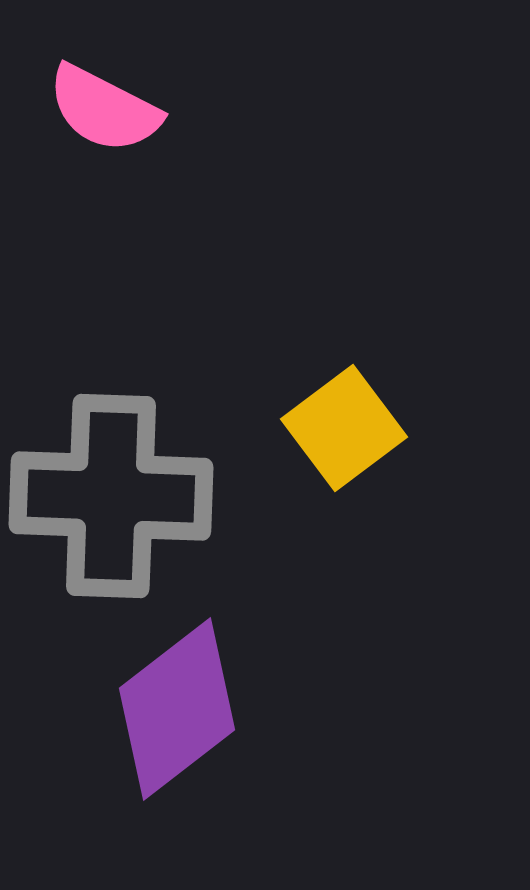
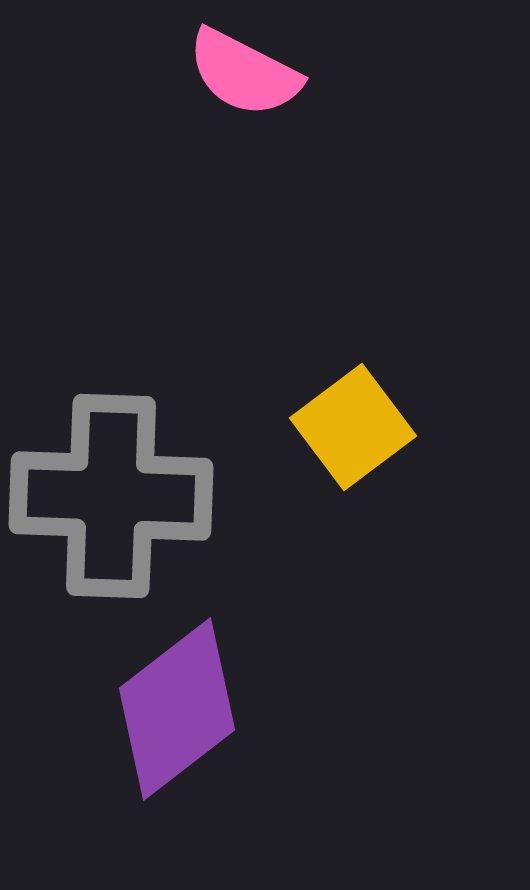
pink semicircle: moved 140 px right, 36 px up
yellow square: moved 9 px right, 1 px up
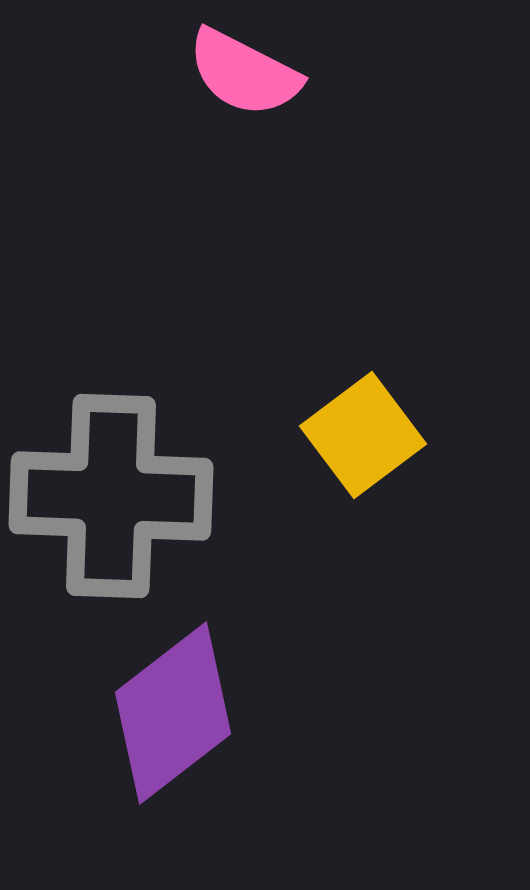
yellow square: moved 10 px right, 8 px down
purple diamond: moved 4 px left, 4 px down
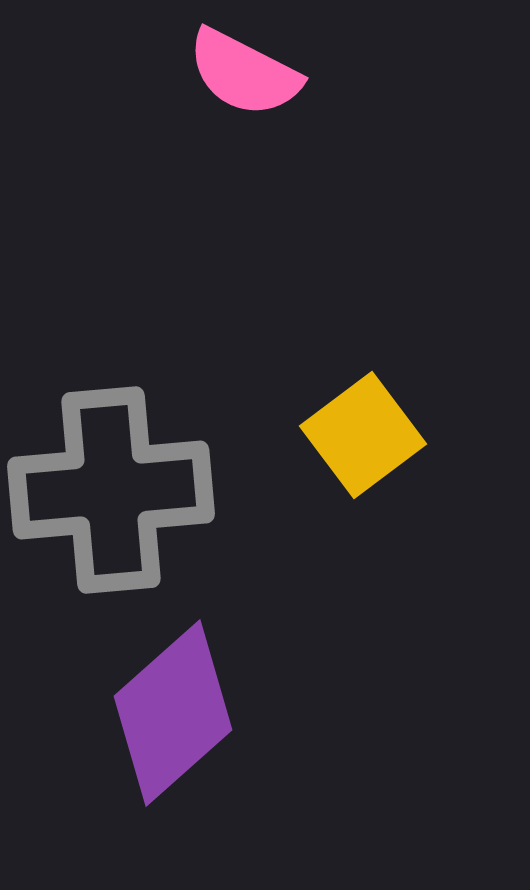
gray cross: moved 6 px up; rotated 7 degrees counterclockwise
purple diamond: rotated 4 degrees counterclockwise
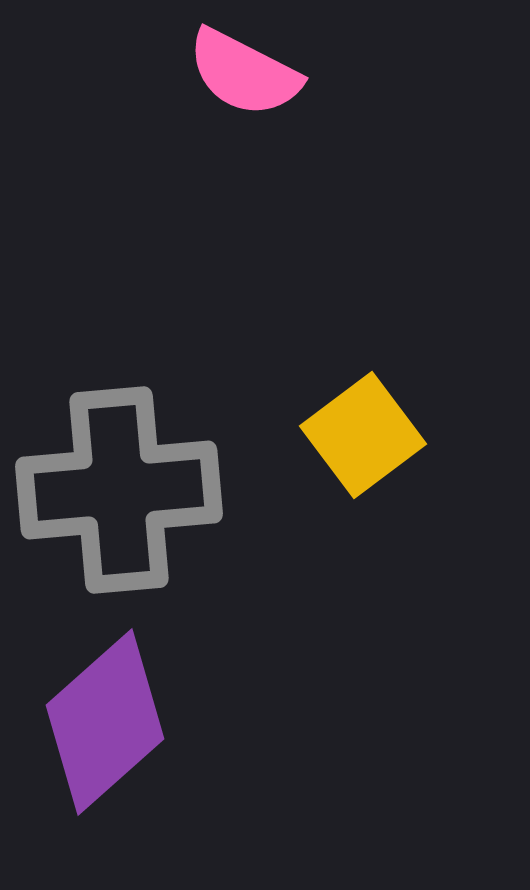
gray cross: moved 8 px right
purple diamond: moved 68 px left, 9 px down
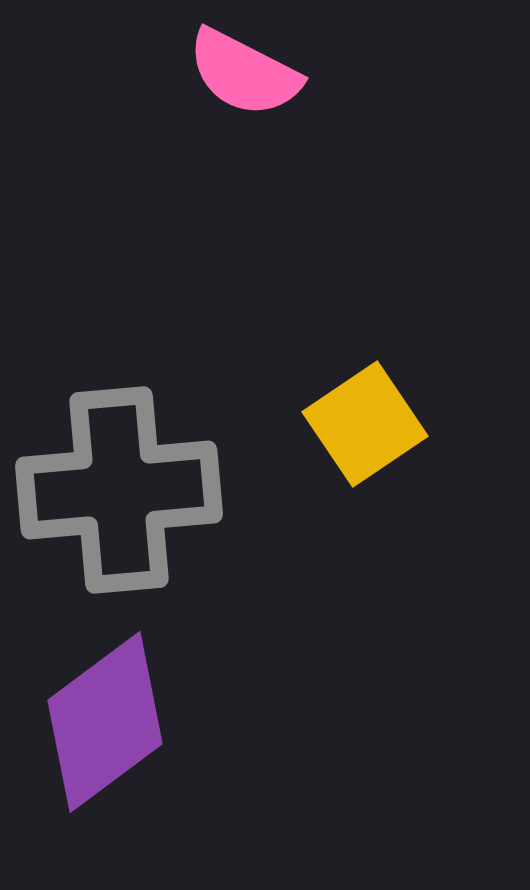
yellow square: moved 2 px right, 11 px up; rotated 3 degrees clockwise
purple diamond: rotated 5 degrees clockwise
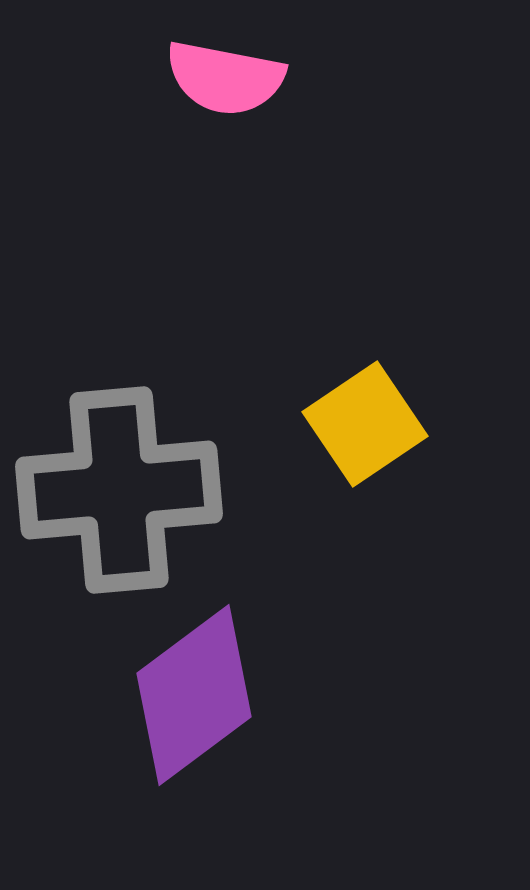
pink semicircle: moved 19 px left, 5 px down; rotated 16 degrees counterclockwise
purple diamond: moved 89 px right, 27 px up
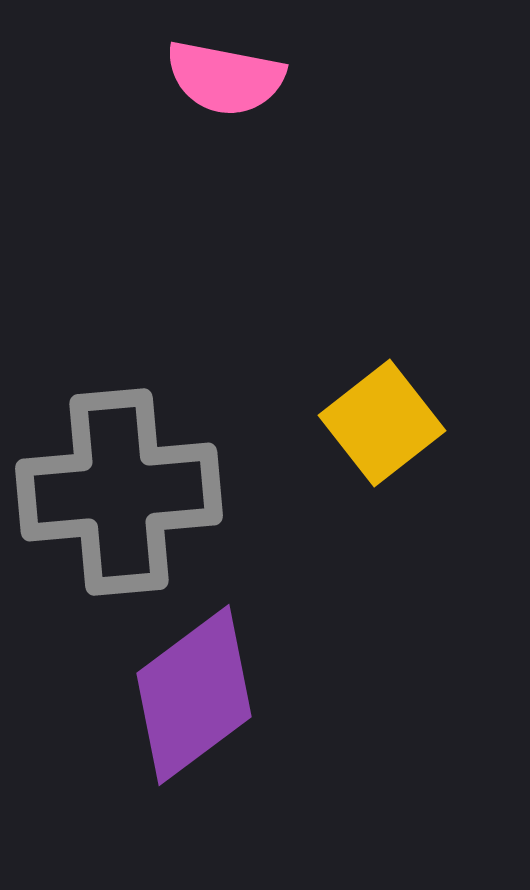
yellow square: moved 17 px right, 1 px up; rotated 4 degrees counterclockwise
gray cross: moved 2 px down
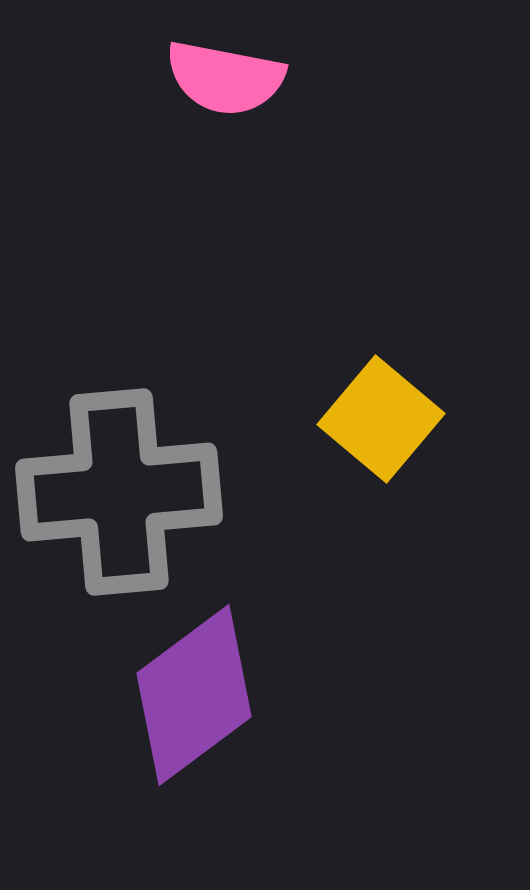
yellow square: moved 1 px left, 4 px up; rotated 12 degrees counterclockwise
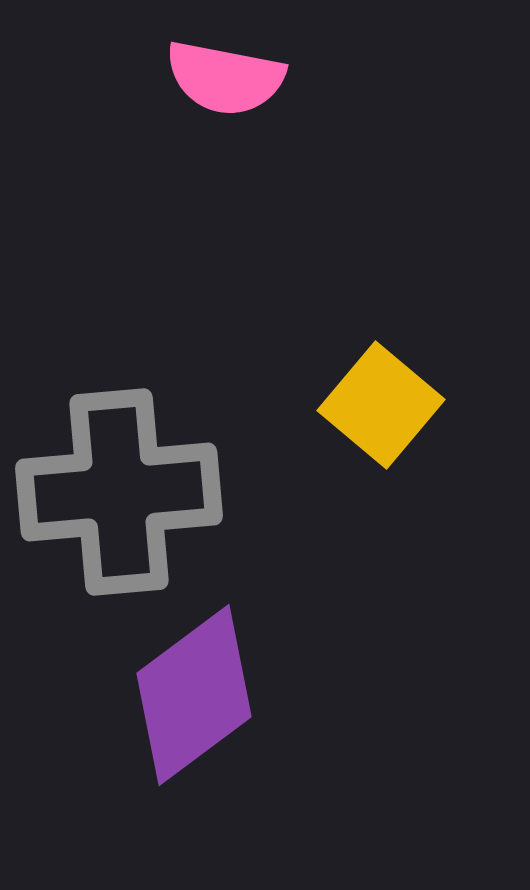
yellow square: moved 14 px up
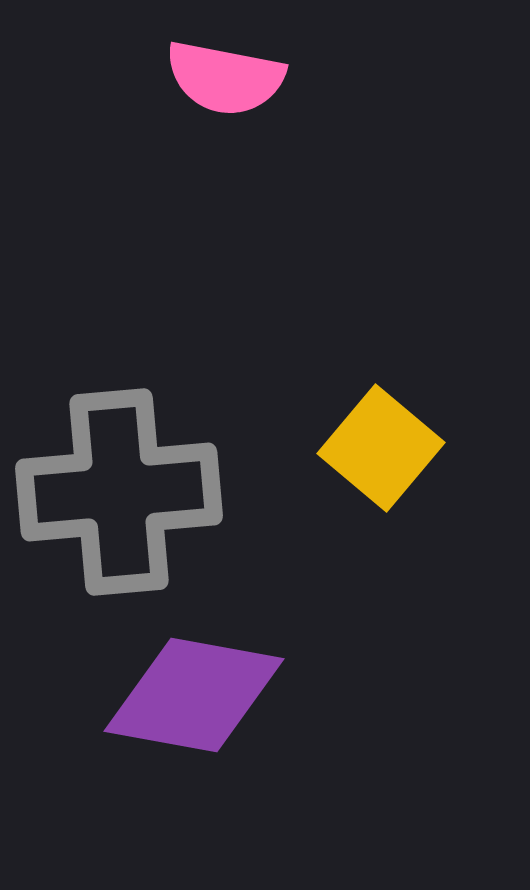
yellow square: moved 43 px down
purple diamond: rotated 47 degrees clockwise
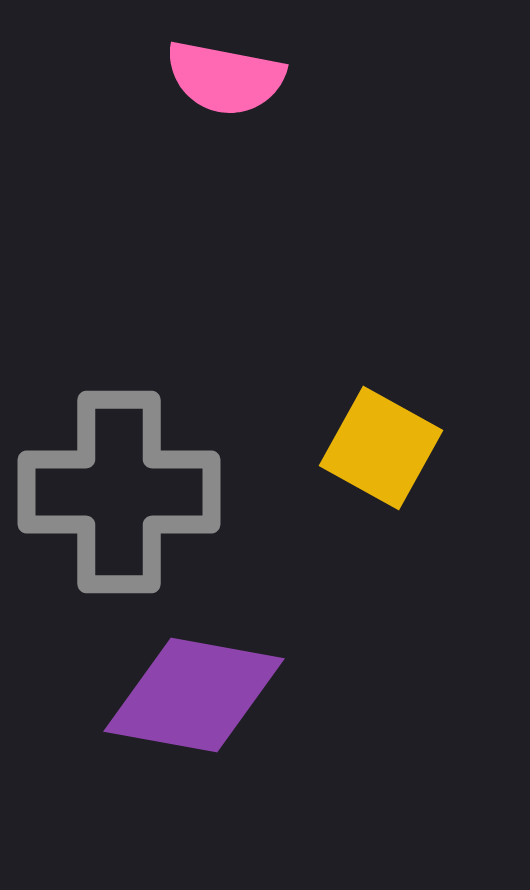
yellow square: rotated 11 degrees counterclockwise
gray cross: rotated 5 degrees clockwise
